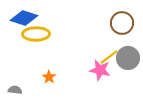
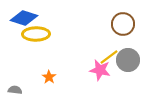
brown circle: moved 1 px right, 1 px down
gray circle: moved 2 px down
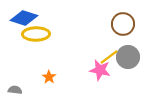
gray circle: moved 3 px up
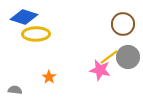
blue diamond: moved 1 px up
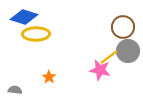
brown circle: moved 3 px down
gray circle: moved 6 px up
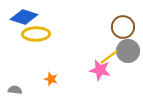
orange star: moved 2 px right, 2 px down; rotated 16 degrees counterclockwise
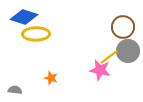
orange star: moved 1 px up
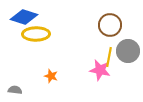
brown circle: moved 13 px left, 2 px up
yellow line: rotated 42 degrees counterclockwise
orange star: moved 2 px up
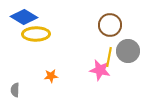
blue diamond: rotated 12 degrees clockwise
orange star: rotated 24 degrees counterclockwise
gray semicircle: rotated 96 degrees counterclockwise
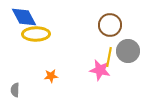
blue diamond: rotated 32 degrees clockwise
